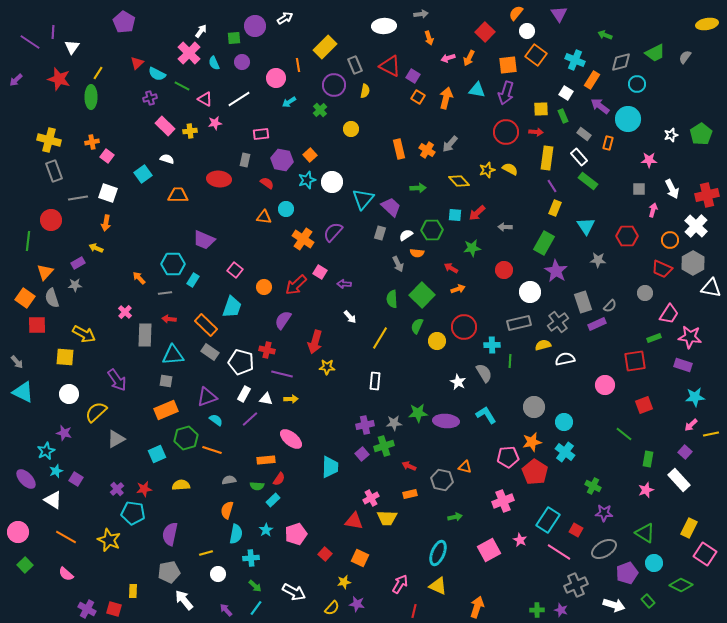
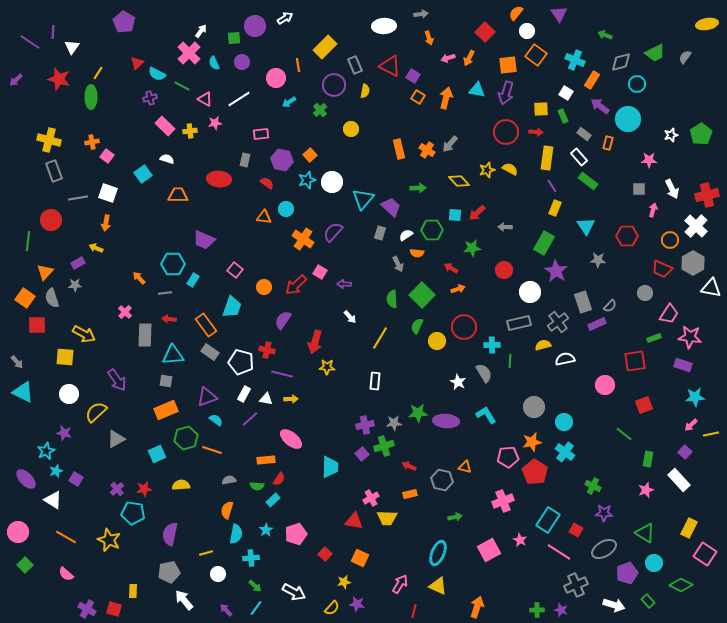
orange rectangle at (206, 325): rotated 10 degrees clockwise
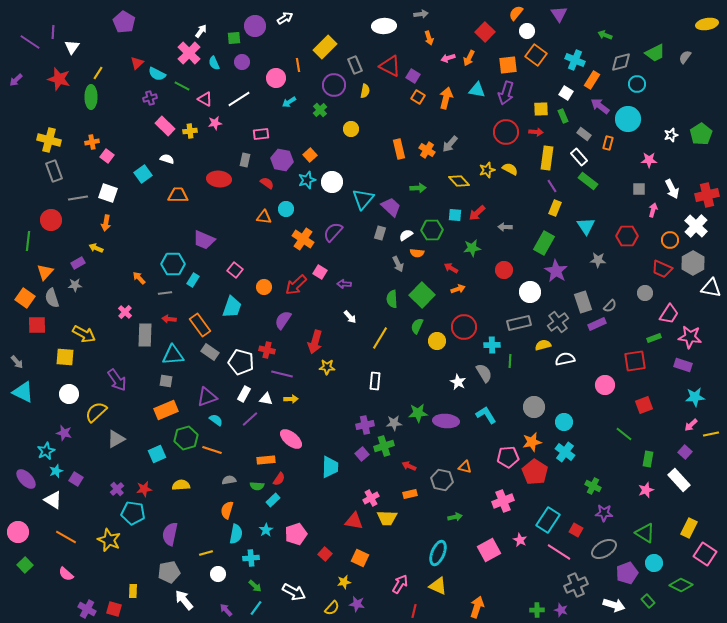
orange rectangle at (206, 325): moved 6 px left
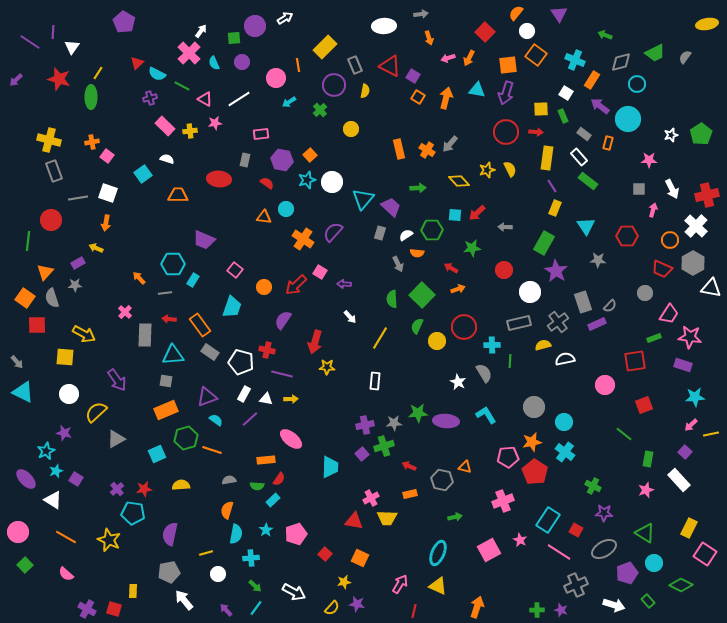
yellow semicircle at (510, 169): rotated 35 degrees clockwise
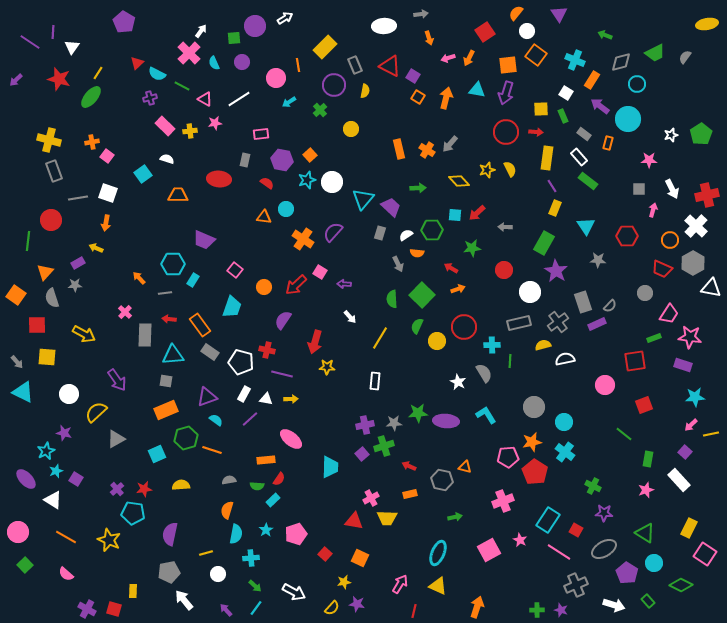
red square at (485, 32): rotated 12 degrees clockwise
green ellipse at (91, 97): rotated 40 degrees clockwise
orange square at (25, 298): moved 9 px left, 3 px up
yellow square at (65, 357): moved 18 px left
purple pentagon at (627, 573): rotated 20 degrees counterclockwise
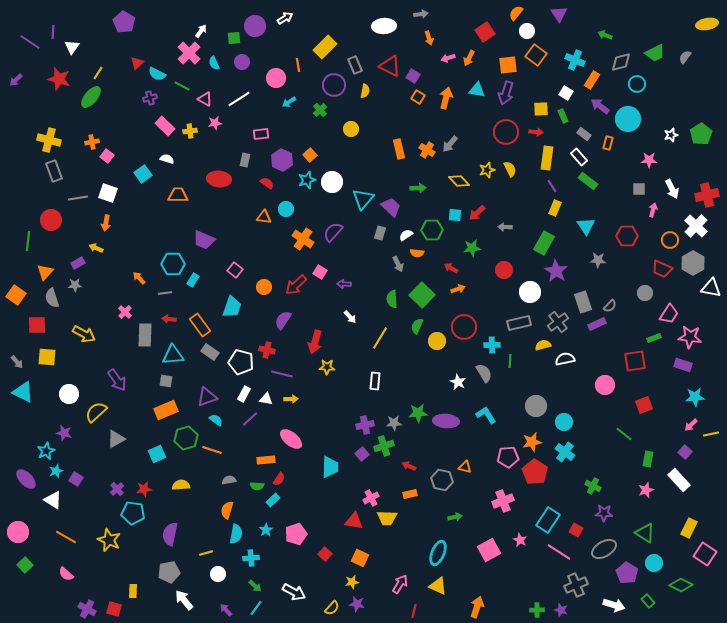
purple hexagon at (282, 160): rotated 15 degrees clockwise
gray circle at (534, 407): moved 2 px right, 1 px up
yellow star at (344, 582): moved 8 px right
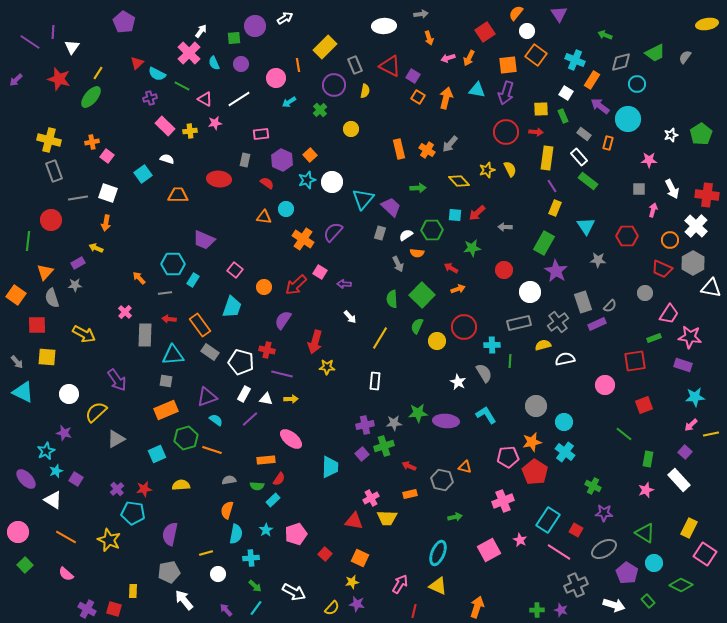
purple circle at (242, 62): moved 1 px left, 2 px down
red cross at (707, 195): rotated 20 degrees clockwise
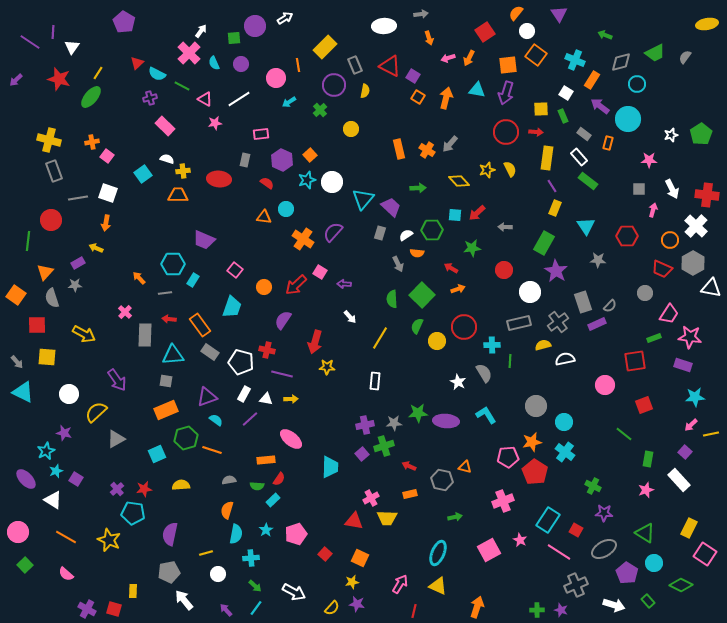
yellow cross at (190, 131): moved 7 px left, 40 px down
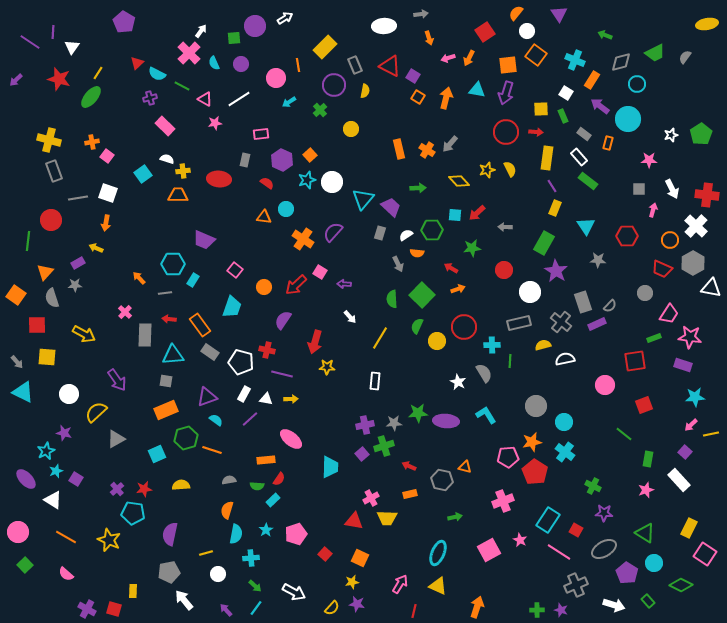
gray cross at (558, 322): moved 3 px right; rotated 15 degrees counterclockwise
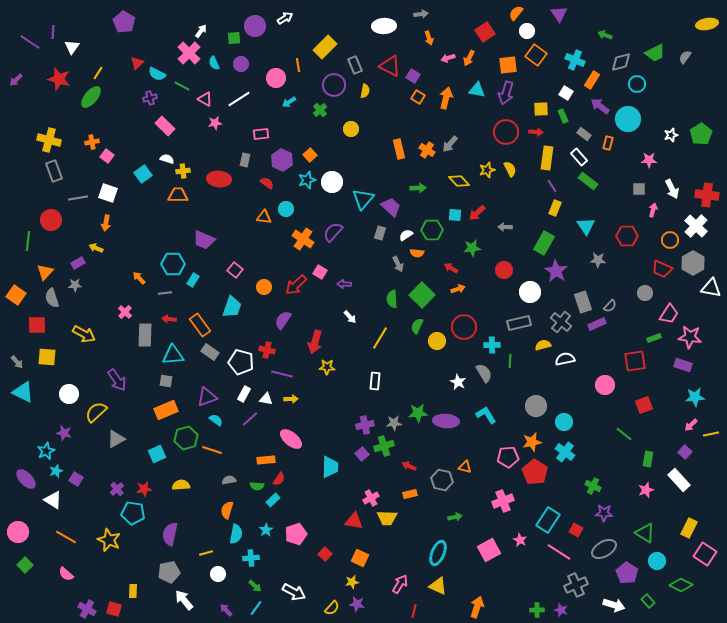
cyan circle at (654, 563): moved 3 px right, 2 px up
